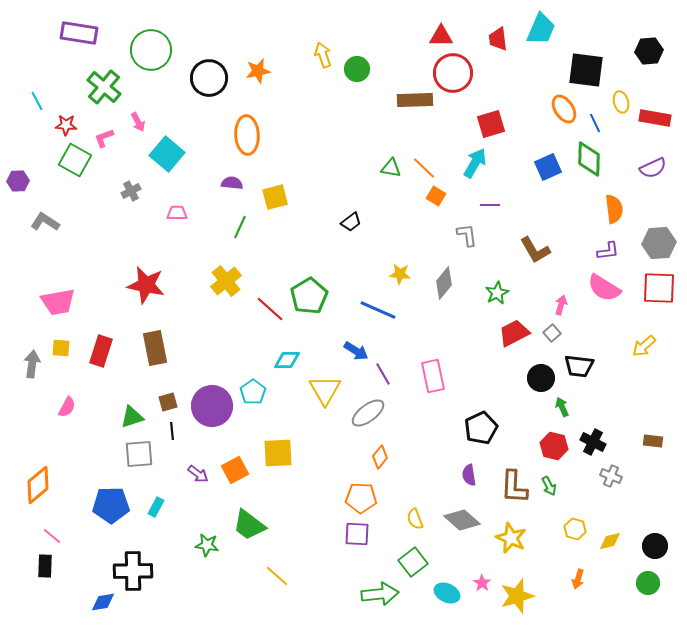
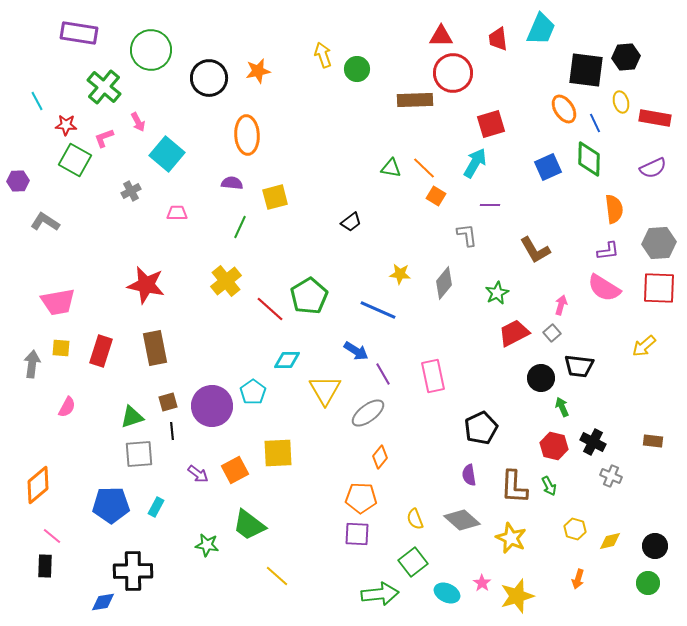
black hexagon at (649, 51): moved 23 px left, 6 px down
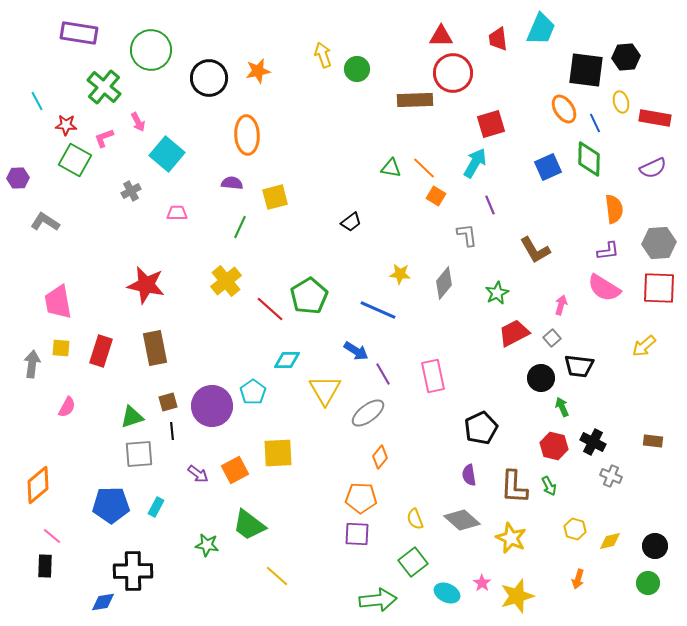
purple hexagon at (18, 181): moved 3 px up
purple line at (490, 205): rotated 66 degrees clockwise
pink trapezoid at (58, 302): rotated 90 degrees clockwise
gray square at (552, 333): moved 5 px down
green arrow at (380, 594): moved 2 px left, 6 px down
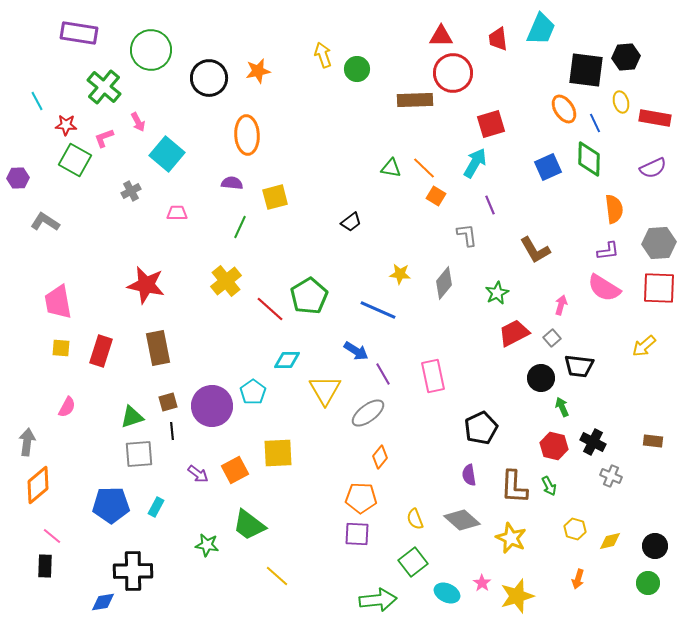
brown rectangle at (155, 348): moved 3 px right
gray arrow at (32, 364): moved 5 px left, 78 px down
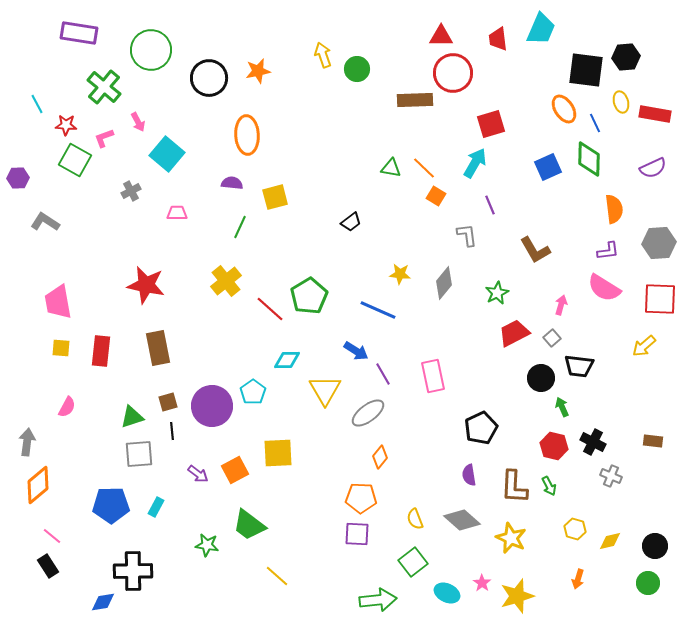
cyan line at (37, 101): moved 3 px down
red rectangle at (655, 118): moved 4 px up
red square at (659, 288): moved 1 px right, 11 px down
red rectangle at (101, 351): rotated 12 degrees counterclockwise
black rectangle at (45, 566): moved 3 px right; rotated 35 degrees counterclockwise
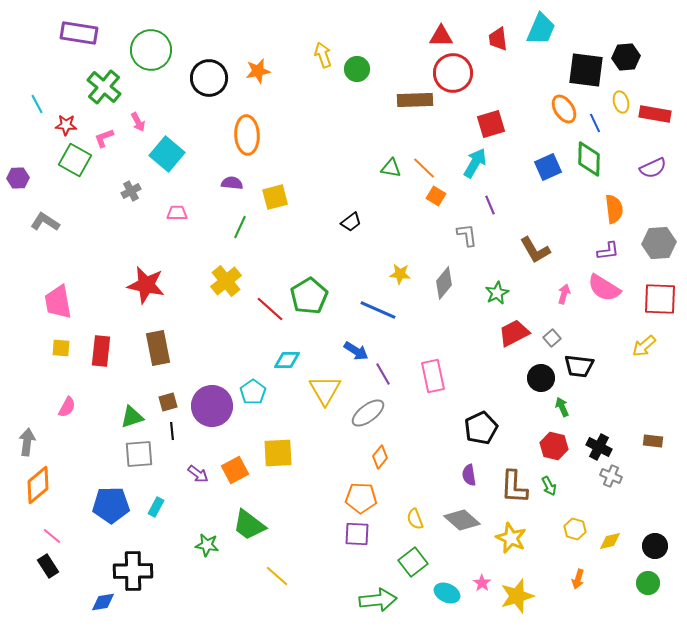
pink arrow at (561, 305): moved 3 px right, 11 px up
black cross at (593, 442): moved 6 px right, 5 px down
